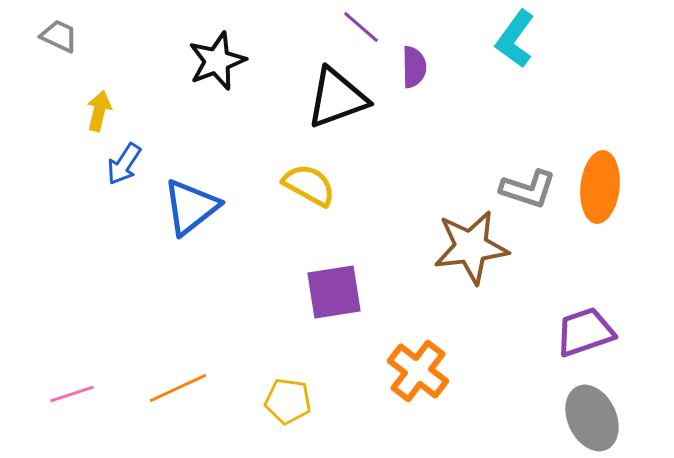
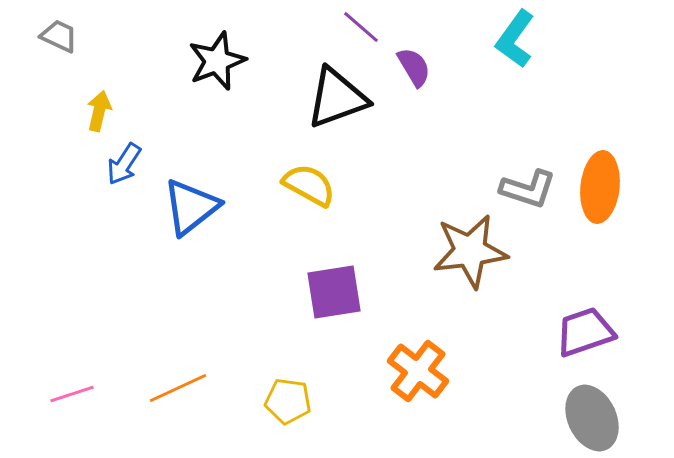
purple semicircle: rotated 30 degrees counterclockwise
brown star: moved 1 px left, 4 px down
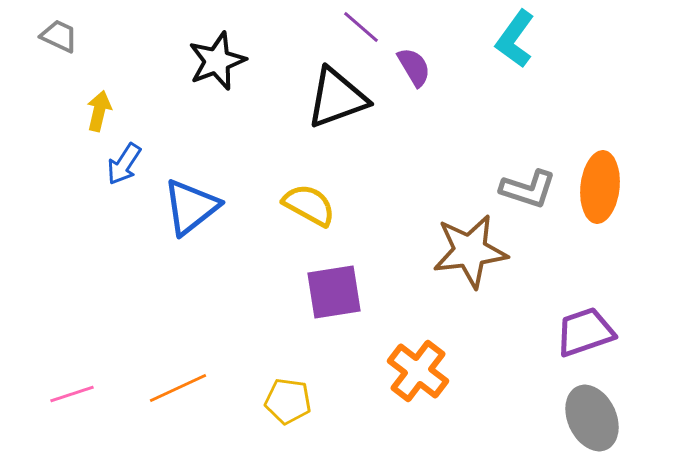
yellow semicircle: moved 20 px down
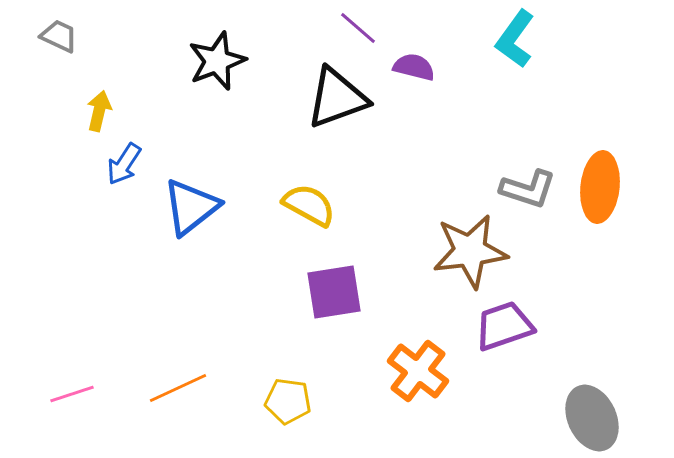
purple line: moved 3 px left, 1 px down
purple semicircle: rotated 45 degrees counterclockwise
purple trapezoid: moved 81 px left, 6 px up
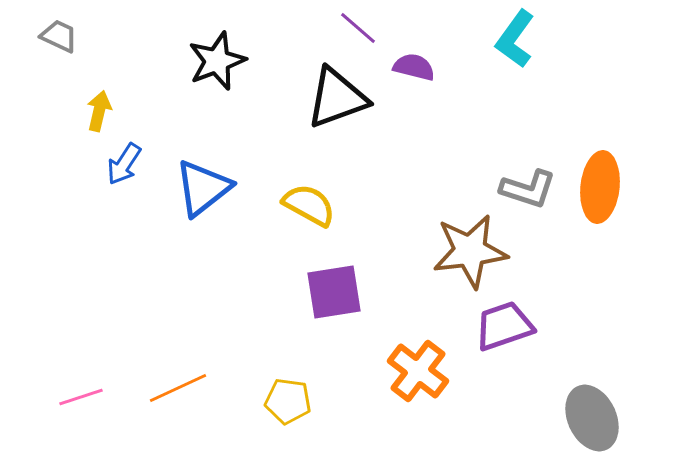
blue triangle: moved 12 px right, 19 px up
pink line: moved 9 px right, 3 px down
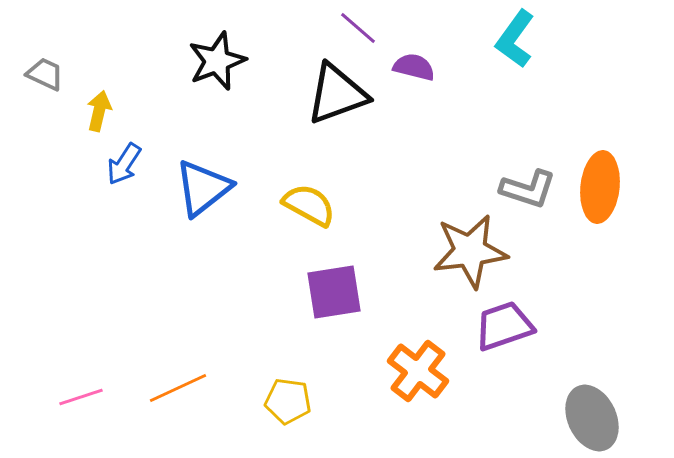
gray trapezoid: moved 14 px left, 38 px down
black triangle: moved 4 px up
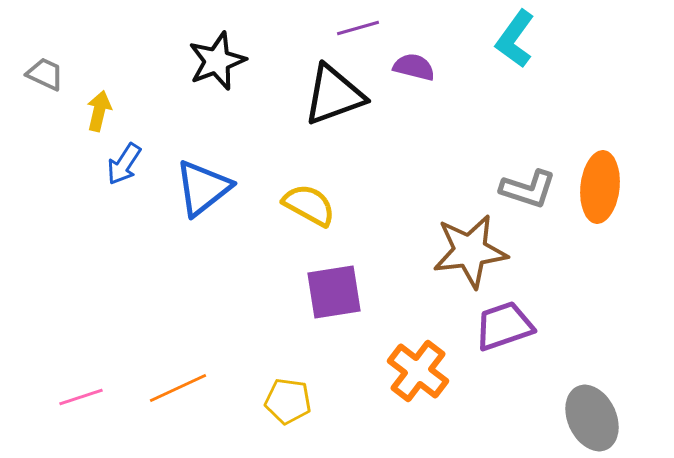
purple line: rotated 57 degrees counterclockwise
black triangle: moved 3 px left, 1 px down
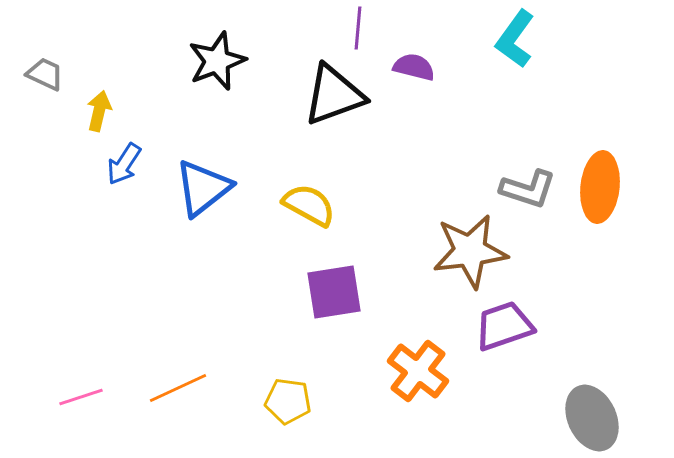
purple line: rotated 69 degrees counterclockwise
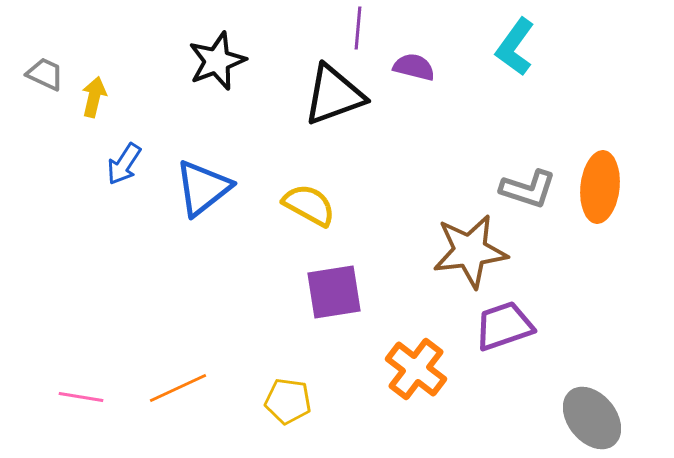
cyan L-shape: moved 8 px down
yellow arrow: moved 5 px left, 14 px up
orange cross: moved 2 px left, 2 px up
pink line: rotated 27 degrees clockwise
gray ellipse: rotated 14 degrees counterclockwise
